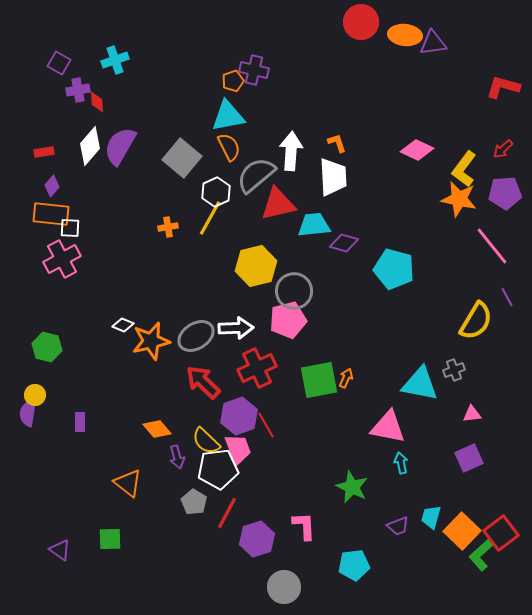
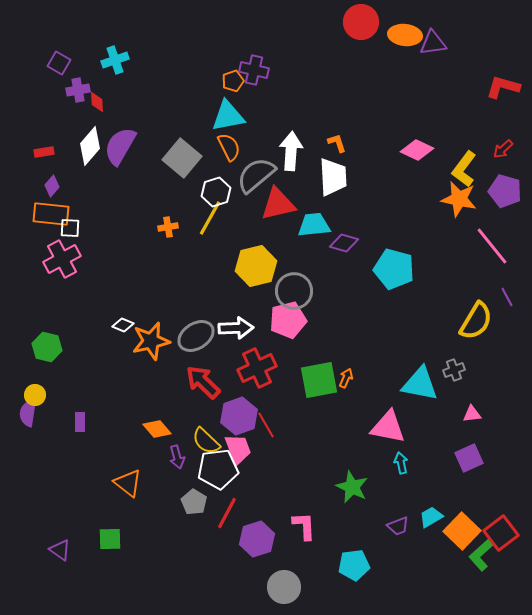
white hexagon at (216, 192): rotated 8 degrees clockwise
purple pentagon at (505, 193): moved 2 px up; rotated 20 degrees clockwise
cyan trapezoid at (431, 517): rotated 45 degrees clockwise
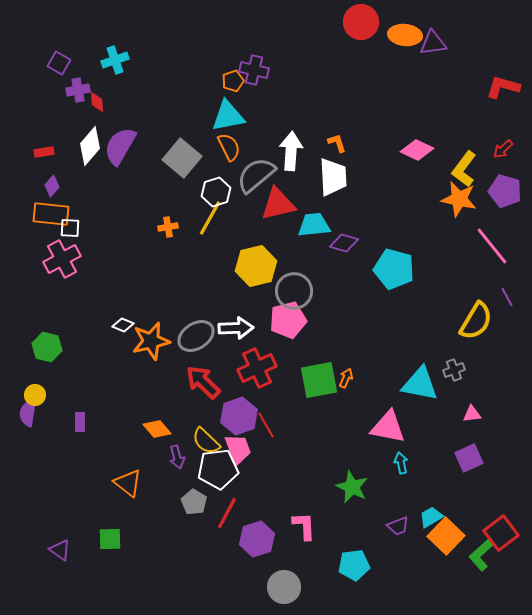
orange square at (462, 531): moved 16 px left, 5 px down
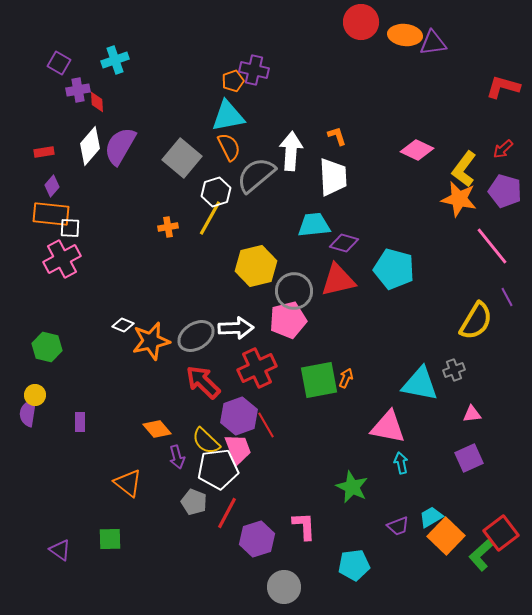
orange L-shape at (337, 143): moved 7 px up
red triangle at (278, 204): moved 60 px right, 76 px down
gray pentagon at (194, 502): rotated 10 degrees counterclockwise
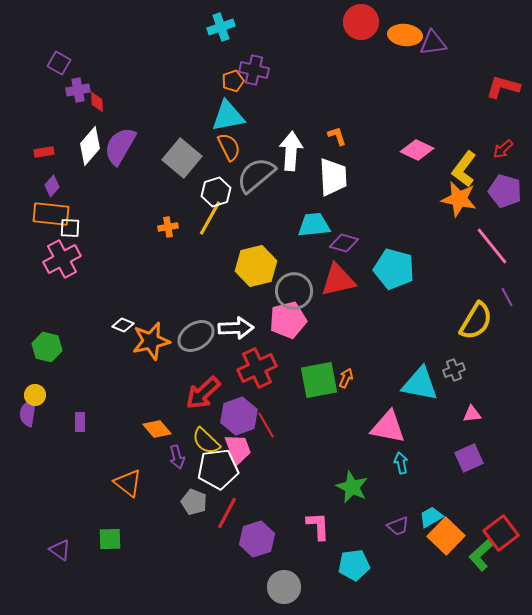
cyan cross at (115, 60): moved 106 px right, 33 px up
red arrow at (203, 382): moved 11 px down; rotated 87 degrees counterclockwise
pink L-shape at (304, 526): moved 14 px right
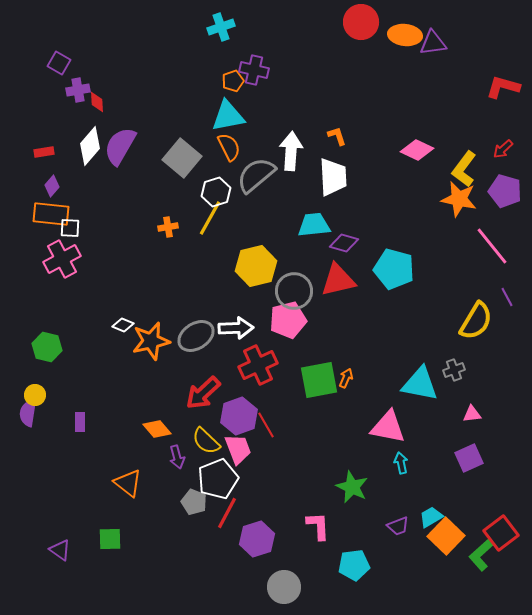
red cross at (257, 368): moved 1 px right, 3 px up
white pentagon at (218, 469): moved 10 px down; rotated 15 degrees counterclockwise
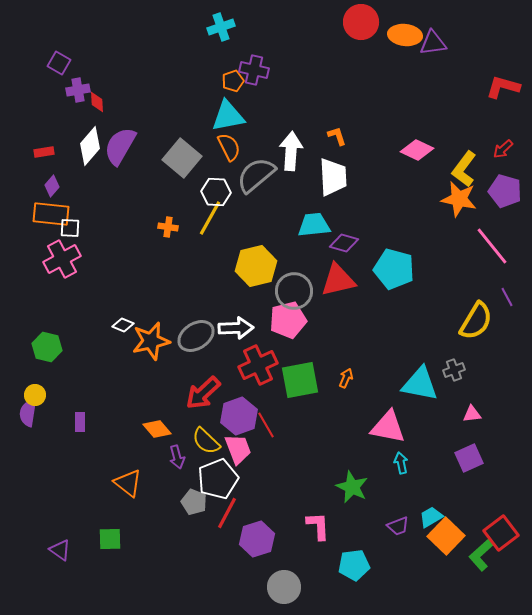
white hexagon at (216, 192): rotated 20 degrees clockwise
orange cross at (168, 227): rotated 18 degrees clockwise
green square at (319, 380): moved 19 px left
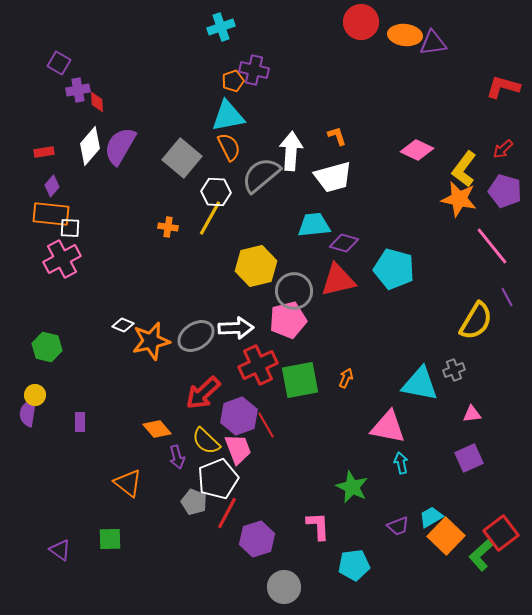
gray semicircle at (256, 175): moved 5 px right
white trapezoid at (333, 177): rotated 78 degrees clockwise
